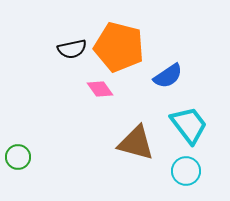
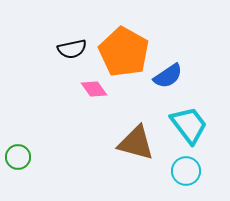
orange pentagon: moved 5 px right, 5 px down; rotated 15 degrees clockwise
pink diamond: moved 6 px left
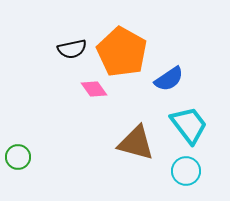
orange pentagon: moved 2 px left
blue semicircle: moved 1 px right, 3 px down
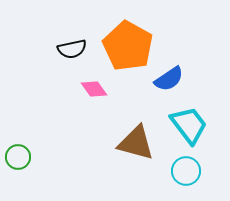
orange pentagon: moved 6 px right, 6 px up
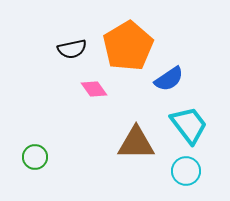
orange pentagon: rotated 12 degrees clockwise
brown triangle: rotated 15 degrees counterclockwise
green circle: moved 17 px right
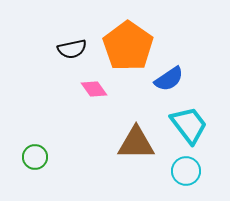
orange pentagon: rotated 6 degrees counterclockwise
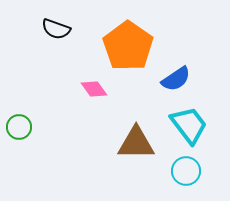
black semicircle: moved 16 px left, 20 px up; rotated 32 degrees clockwise
blue semicircle: moved 7 px right
green circle: moved 16 px left, 30 px up
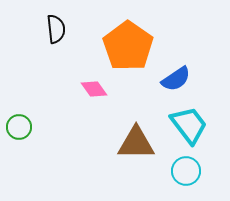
black semicircle: rotated 116 degrees counterclockwise
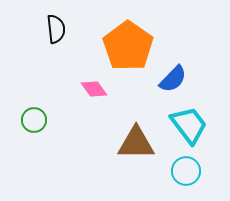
blue semicircle: moved 3 px left; rotated 12 degrees counterclockwise
green circle: moved 15 px right, 7 px up
